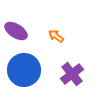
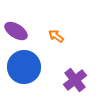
blue circle: moved 3 px up
purple cross: moved 3 px right, 6 px down
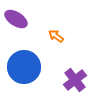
purple ellipse: moved 12 px up
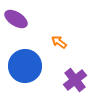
orange arrow: moved 3 px right, 6 px down
blue circle: moved 1 px right, 1 px up
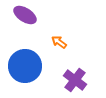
purple ellipse: moved 9 px right, 4 px up
purple cross: rotated 15 degrees counterclockwise
